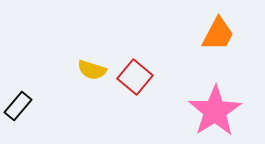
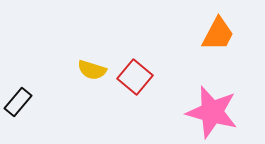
black rectangle: moved 4 px up
pink star: moved 3 px left, 1 px down; rotated 24 degrees counterclockwise
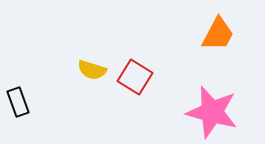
red square: rotated 8 degrees counterclockwise
black rectangle: rotated 60 degrees counterclockwise
